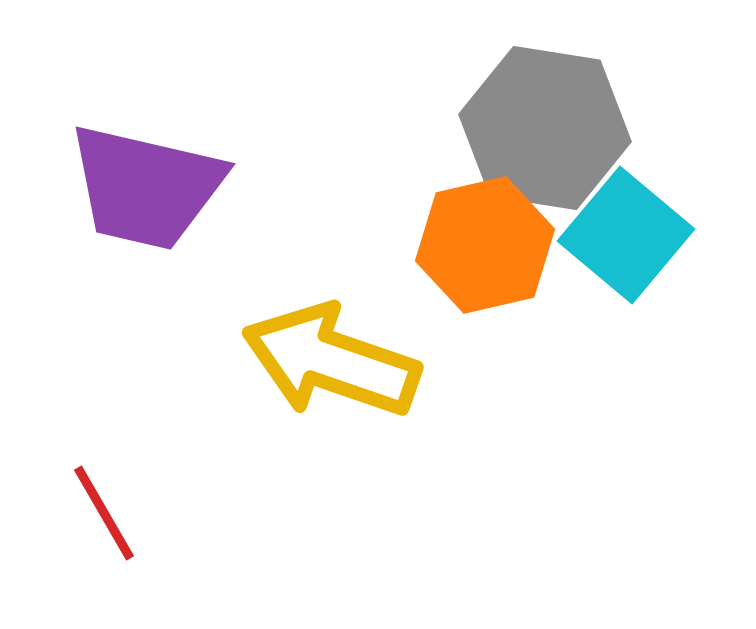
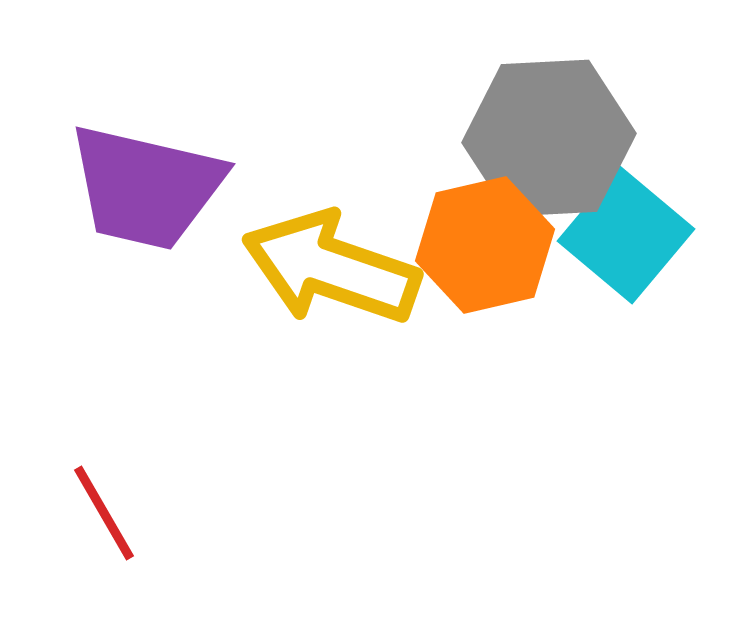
gray hexagon: moved 4 px right, 10 px down; rotated 12 degrees counterclockwise
yellow arrow: moved 93 px up
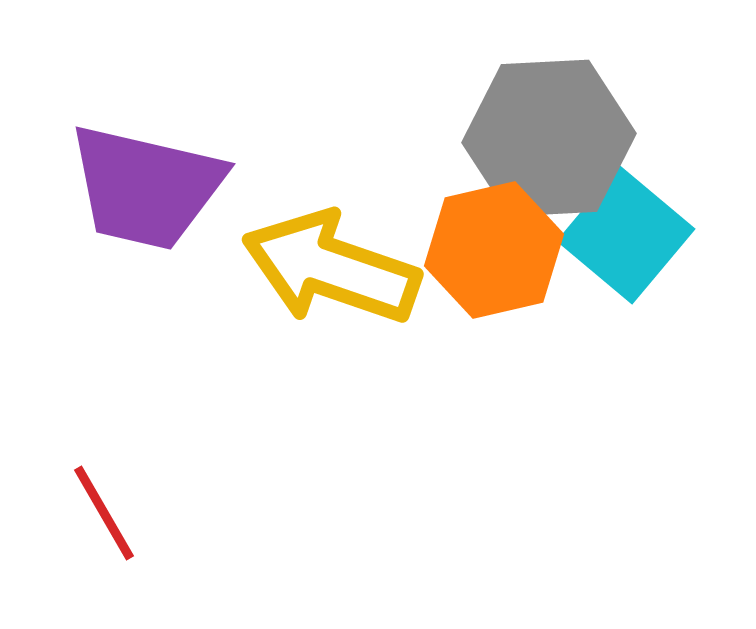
orange hexagon: moved 9 px right, 5 px down
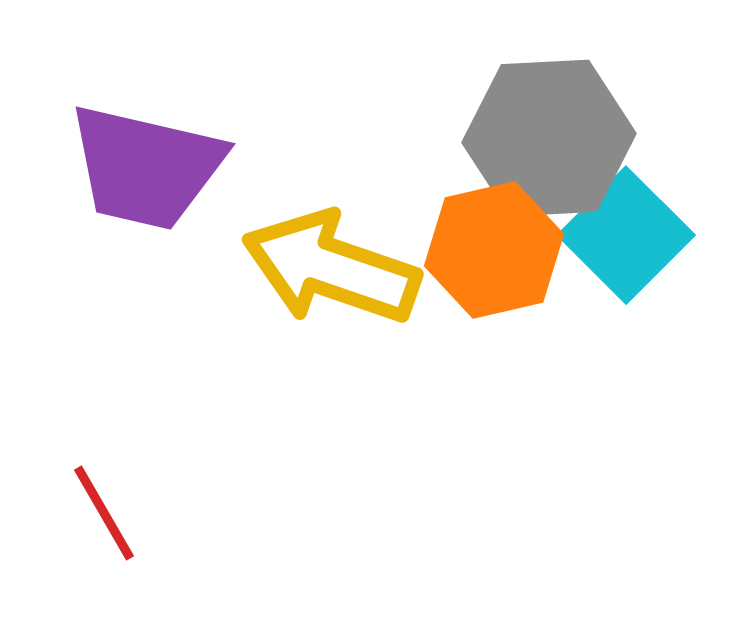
purple trapezoid: moved 20 px up
cyan square: rotated 5 degrees clockwise
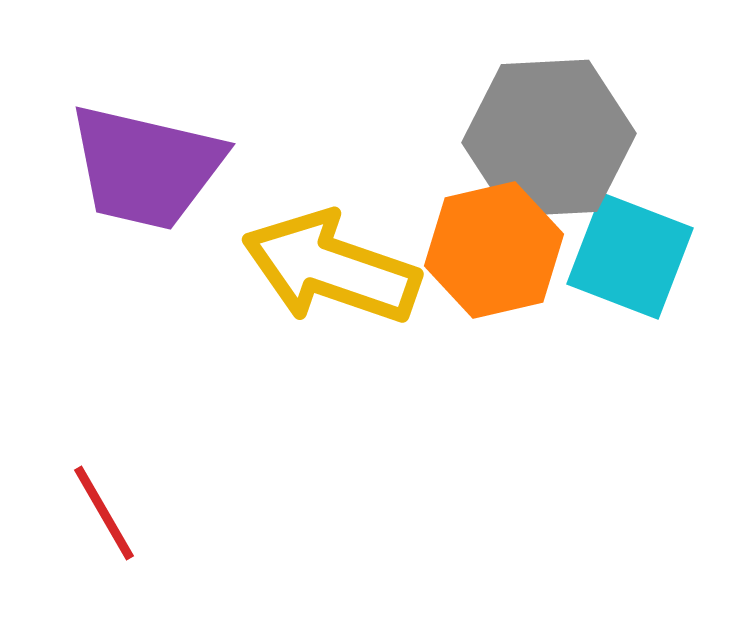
cyan square: moved 4 px right, 21 px down; rotated 24 degrees counterclockwise
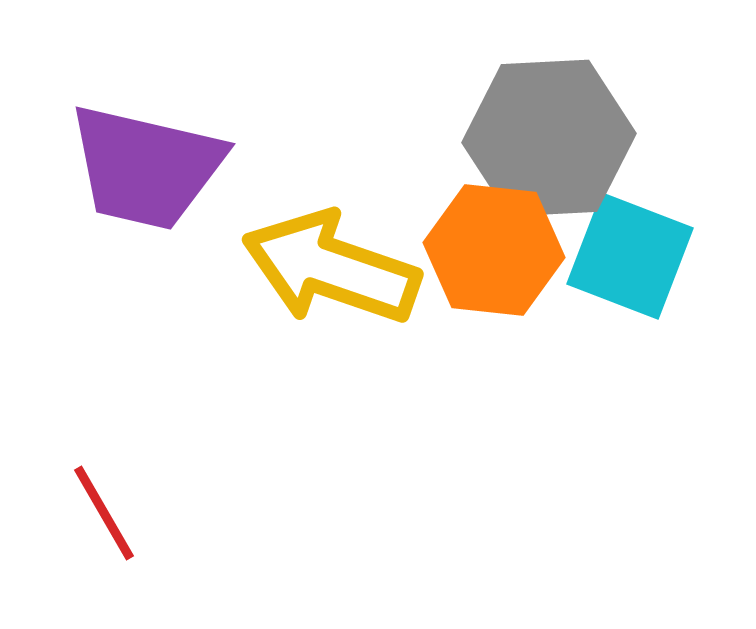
orange hexagon: rotated 19 degrees clockwise
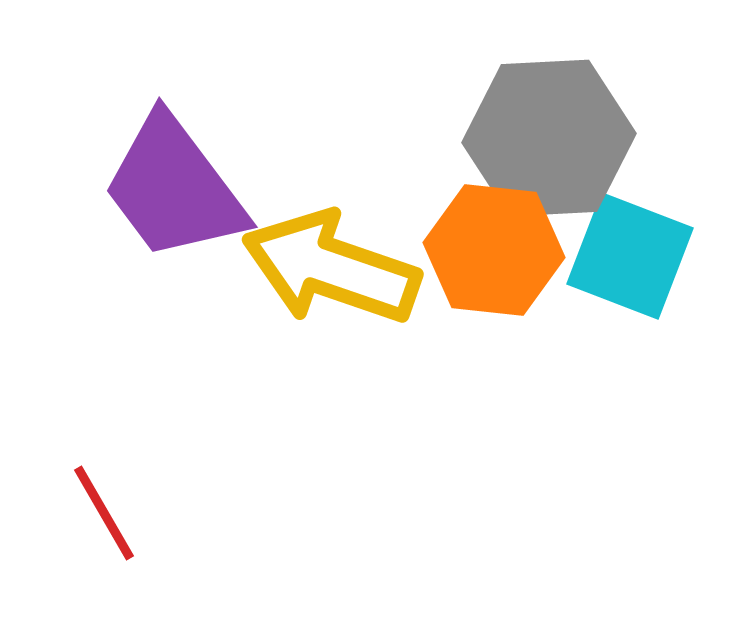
purple trapezoid: moved 28 px right, 21 px down; rotated 40 degrees clockwise
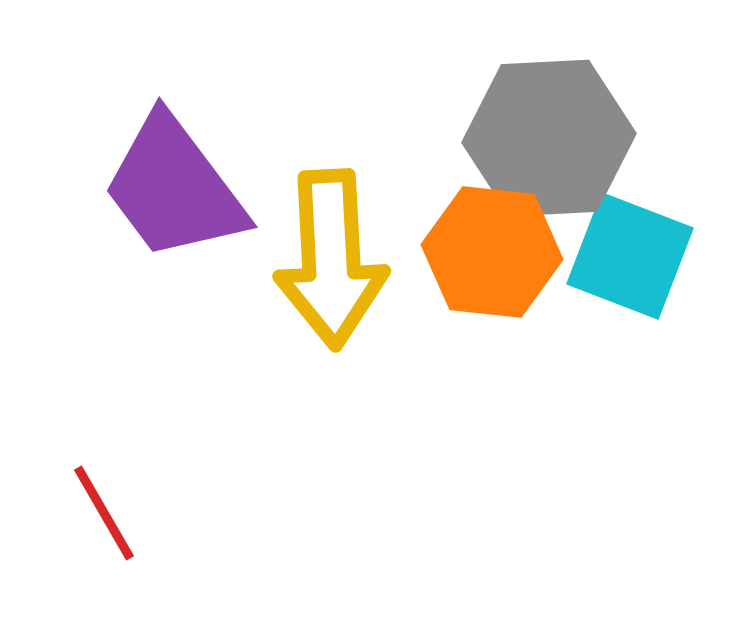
orange hexagon: moved 2 px left, 2 px down
yellow arrow: moved 9 px up; rotated 112 degrees counterclockwise
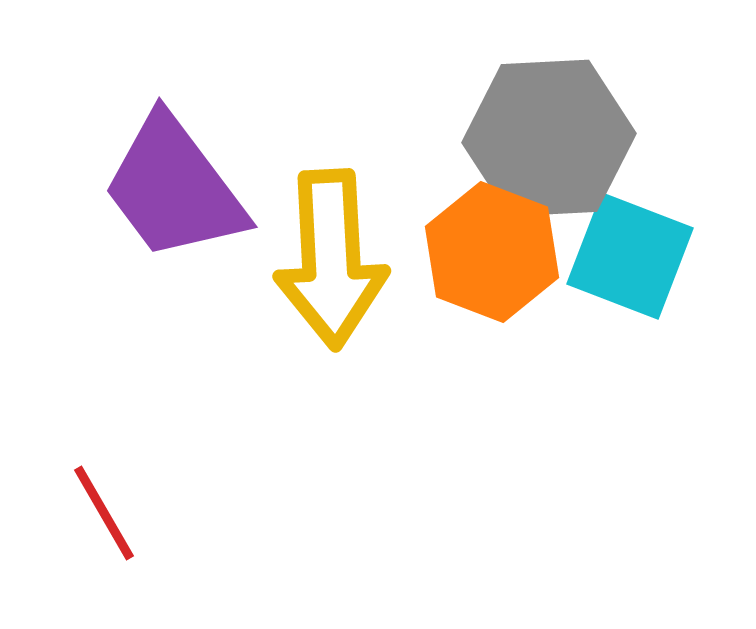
orange hexagon: rotated 15 degrees clockwise
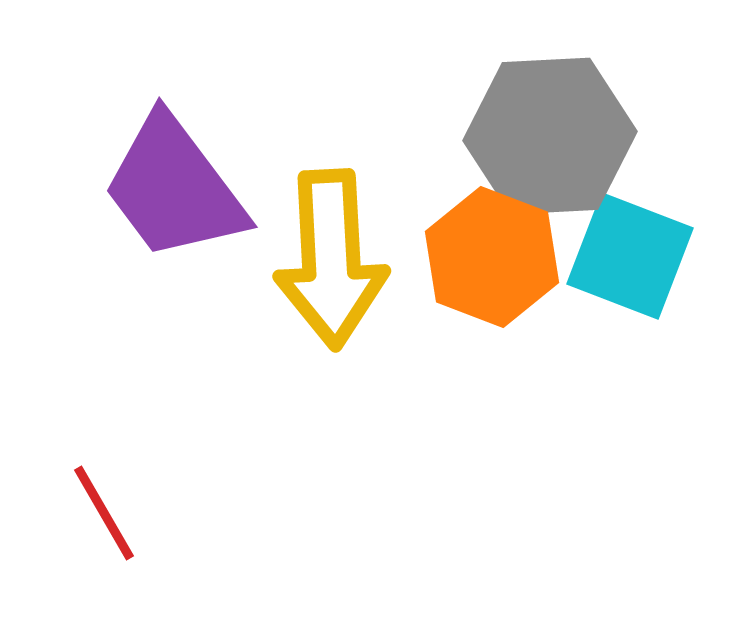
gray hexagon: moved 1 px right, 2 px up
orange hexagon: moved 5 px down
